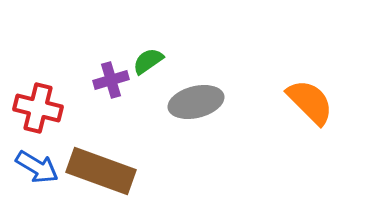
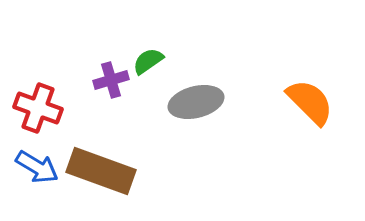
red cross: rotated 6 degrees clockwise
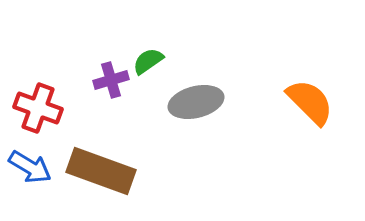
blue arrow: moved 7 px left
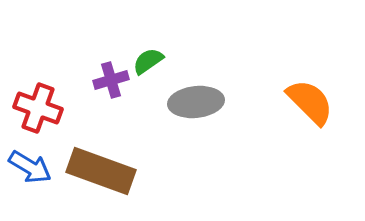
gray ellipse: rotated 8 degrees clockwise
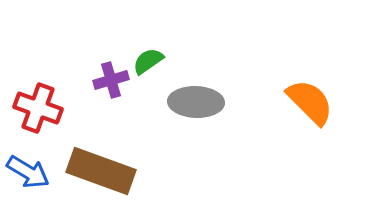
gray ellipse: rotated 8 degrees clockwise
blue arrow: moved 2 px left, 5 px down
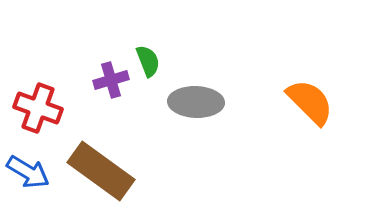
green semicircle: rotated 104 degrees clockwise
brown rectangle: rotated 16 degrees clockwise
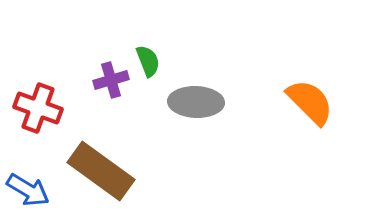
blue arrow: moved 18 px down
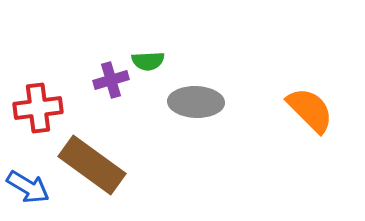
green semicircle: rotated 108 degrees clockwise
orange semicircle: moved 8 px down
red cross: rotated 27 degrees counterclockwise
brown rectangle: moved 9 px left, 6 px up
blue arrow: moved 3 px up
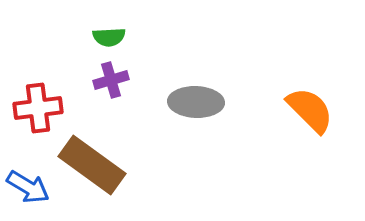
green semicircle: moved 39 px left, 24 px up
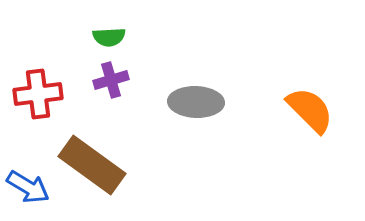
red cross: moved 14 px up
